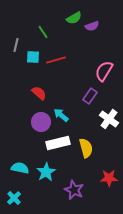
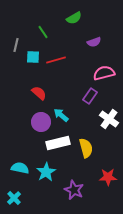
purple semicircle: moved 2 px right, 16 px down
pink semicircle: moved 2 px down; rotated 45 degrees clockwise
red star: moved 1 px left, 1 px up
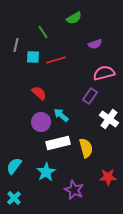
purple semicircle: moved 1 px right, 2 px down
cyan semicircle: moved 6 px left, 2 px up; rotated 66 degrees counterclockwise
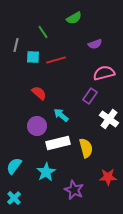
purple circle: moved 4 px left, 4 px down
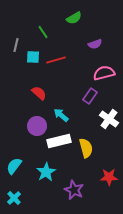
white rectangle: moved 1 px right, 2 px up
red star: moved 1 px right
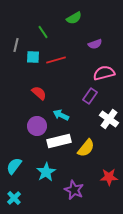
cyan arrow: rotated 14 degrees counterclockwise
yellow semicircle: rotated 54 degrees clockwise
